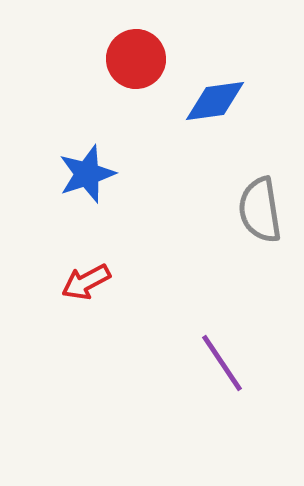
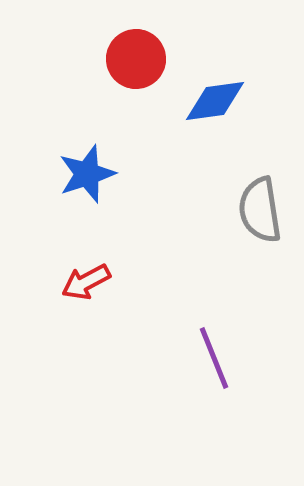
purple line: moved 8 px left, 5 px up; rotated 12 degrees clockwise
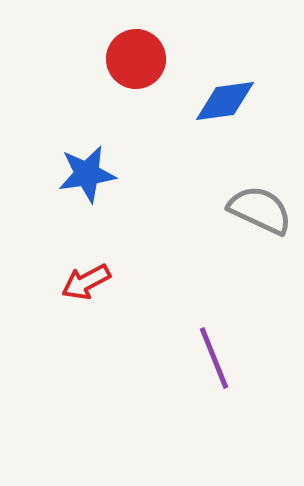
blue diamond: moved 10 px right
blue star: rotated 10 degrees clockwise
gray semicircle: rotated 124 degrees clockwise
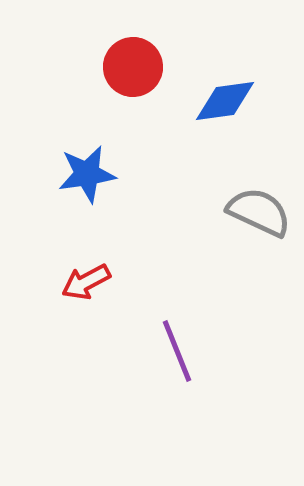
red circle: moved 3 px left, 8 px down
gray semicircle: moved 1 px left, 2 px down
purple line: moved 37 px left, 7 px up
